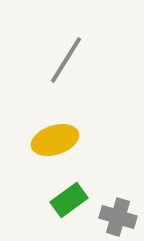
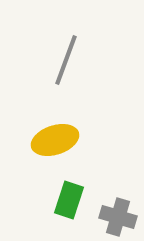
gray line: rotated 12 degrees counterclockwise
green rectangle: rotated 36 degrees counterclockwise
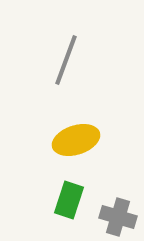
yellow ellipse: moved 21 px right
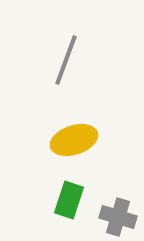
yellow ellipse: moved 2 px left
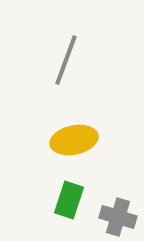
yellow ellipse: rotated 6 degrees clockwise
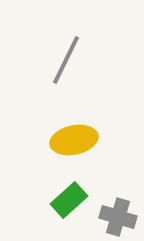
gray line: rotated 6 degrees clockwise
green rectangle: rotated 30 degrees clockwise
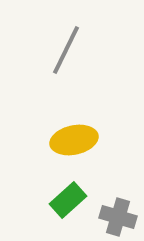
gray line: moved 10 px up
green rectangle: moved 1 px left
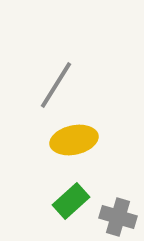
gray line: moved 10 px left, 35 px down; rotated 6 degrees clockwise
green rectangle: moved 3 px right, 1 px down
